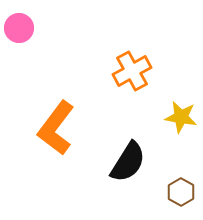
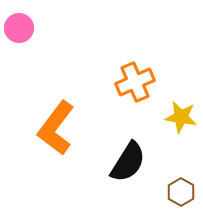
orange cross: moved 3 px right, 11 px down; rotated 6 degrees clockwise
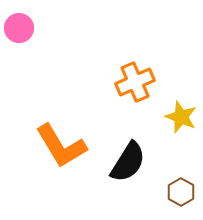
yellow star: rotated 12 degrees clockwise
orange L-shape: moved 5 px right, 18 px down; rotated 68 degrees counterclockwise
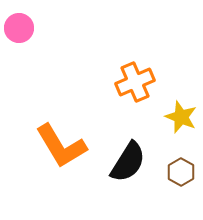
brown hexagon: moved 20 px up
